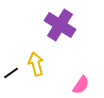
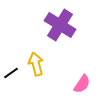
pink semicircle: moved 1 px right, 1 px up
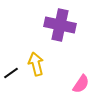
purple cross: rotated 20 degrees counterclockwise
pink semicircle: moved 1 px left
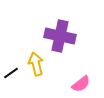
purple cross: moved 11 px down
pink semicircle: rotated 18 degrees clockwise
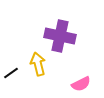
yellow arrow: moved 2 px right
pink semicircle: rotated 12 degrees clockwise
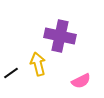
pink semicircle: moved 3 px up
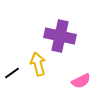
black line: moved 1 px right
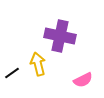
pink semicircle: moved 2 px right, 1 px up
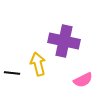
purple cross: moved 4 px right, 5 px down
black line: rotated 42 degrees clockwise
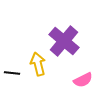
purple cross: rotated 28 degrees clockwise
